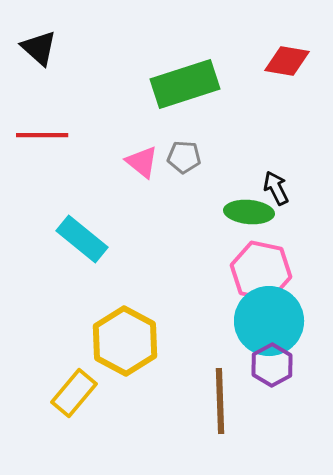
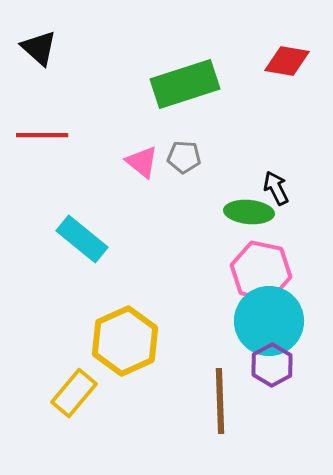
yellow hexagon: rotated 8 degrees clockwise
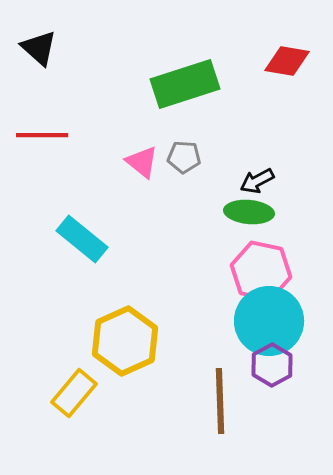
black arrow: moved 19 px left, 7 px up; rotated 92 degrees counterclockwise
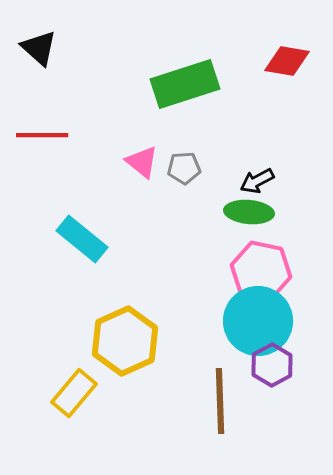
gray pentagon: moved 11 px down; rotated 8 degrees counterclockwise
cyan circle: moved 11 px left
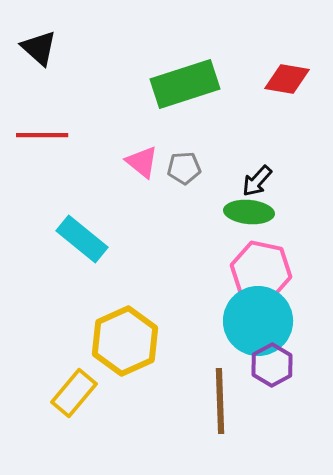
red diamond: moved 18 px down
black arrow: rotated 20 degrees counterclockwise
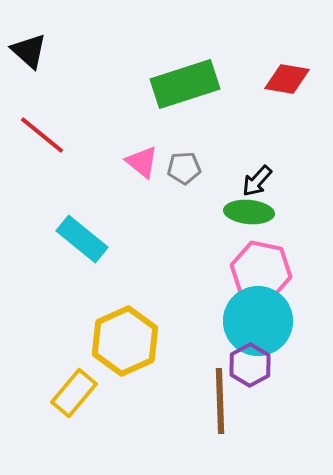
black triangle: moved 10 px left, 3 px down
red line: rotated 39 degrees clockwise
purple hexagon: moved 22 px left
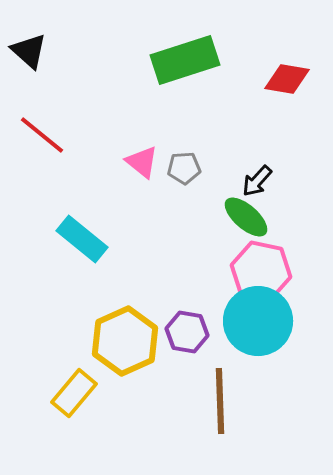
green rectangle: moved 24 px up
green ellipse: moved 3 px left, 5 px down; rotated 36 degrees clockwise
purple hexagon: moved 63 px left, 33 px up; rotated 21 degrees counterclockwise
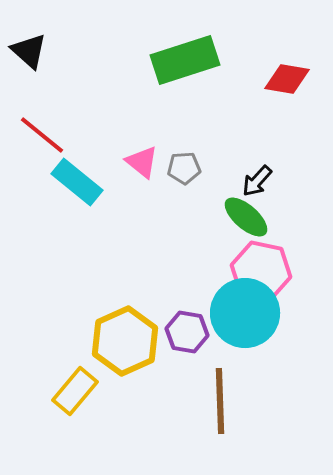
cyan rectangle: moved 5 px left, 57 px up
cyan circle: moved 13 px left, 8 px up
yellow rectangle: moved 1 px right, 2 px up
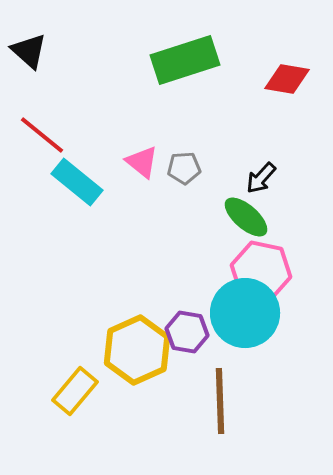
black arrow: moved 4 px right, 3 px up
yellow hexagon: moved 12 px right, 9 px down
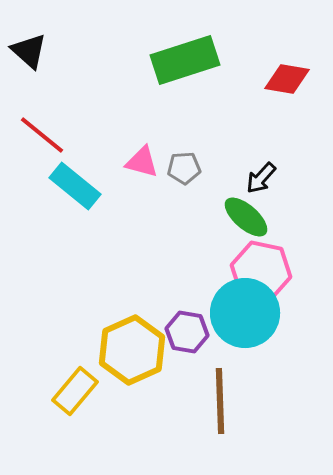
pink triangle: rotated 24 degrees counterclockwise
cyan rectangle: moved 2 px left, 4 px down
yellow hexagon: moved 5 px left
